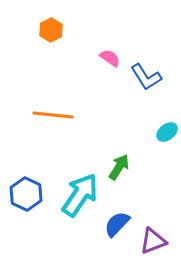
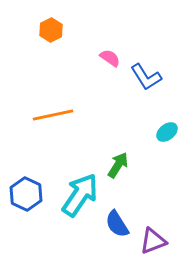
orange line: rotated 18 degrees counterclockwise
green arrow: moved 1 px left, 2 px up
blue semicircle: rotated 76 degrees counterclockwise
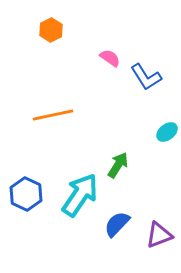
blue semicircle: rotated 76 degrees clockwise
purple triangle: moved 6 px right, 6 px up
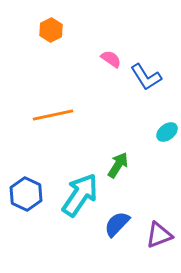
pink semicircle: moved 1 px right, 1 px down
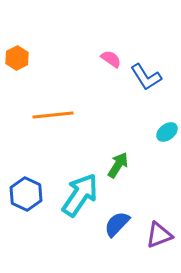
orange hexagon: moved 34 px left, 28 px down
orange line: rotated 6 degrees clockwise
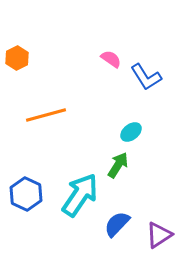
orange line: moved 7 px left; rotated 9 degrees counterclockwise
cyan ellipse: moved 36 px left
purple triangle: rotated 12 degrees counterclockwise
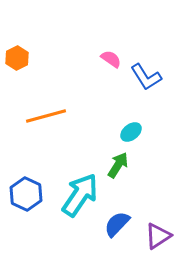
orange line: moved 1 px down
purple triangle: moved 1 px left, 1 px down
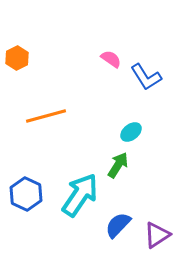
blue semicircle: moved 1 px right, 1 px down
purple triangle: moved 1 px left, 1 px up
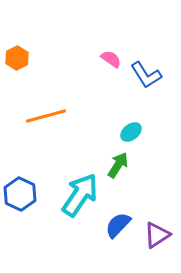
blue L-shape: moved 2 px up
blue hexagon: moved 6 px left
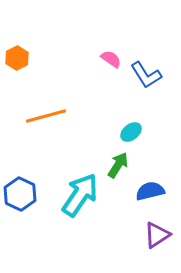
blue semicircle: moved 32 px right, 34 px up; rotated 32 degrees clockwise
